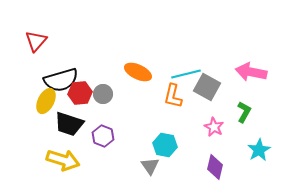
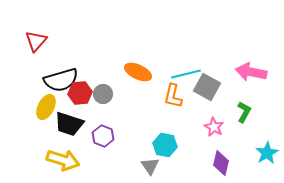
yellow ellipse: moved 6 px down
cyan star: moved 8 px right, 3 px down
purple diamond: moved 6 px right, 4 px up
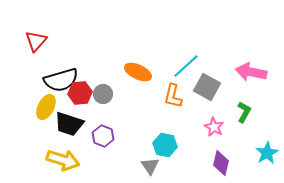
cyan line: moved 8 px up; rotated 28 degrees counterclockwise
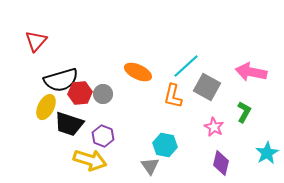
yellow arrow: moved 27 px right
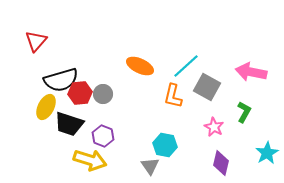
orange ellipse: moved 2 px right, 6 px up
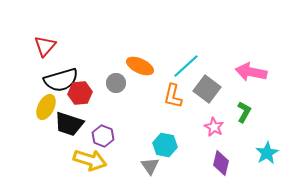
red triangle: moved 9 px right, 5 px down
gray square: moved 2 px down; rotated 8 degrees clockwise
gray circle: moved 13 px right, 11 px up
